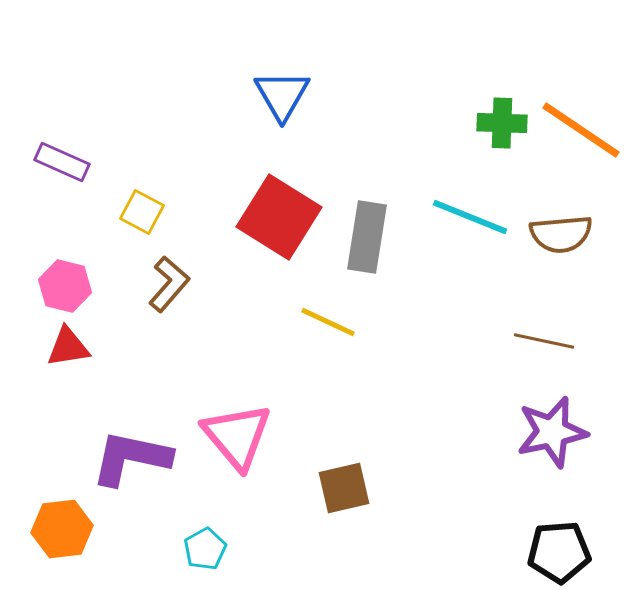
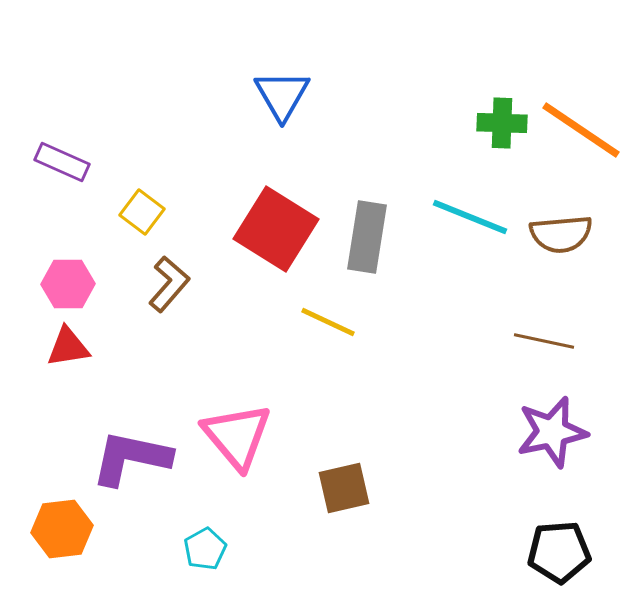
yellow square: rotated 9 degrees clockwise
red square: moved 3 px left, 12 px down
pink hexagon: moved 3 px right, 2 px up; rotated 15 degrees counterclockwise
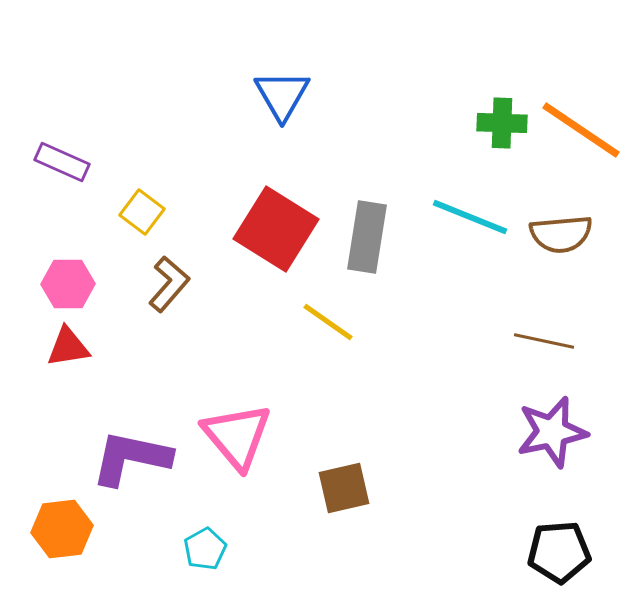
yellow line: rotated 10 degrees clockwise
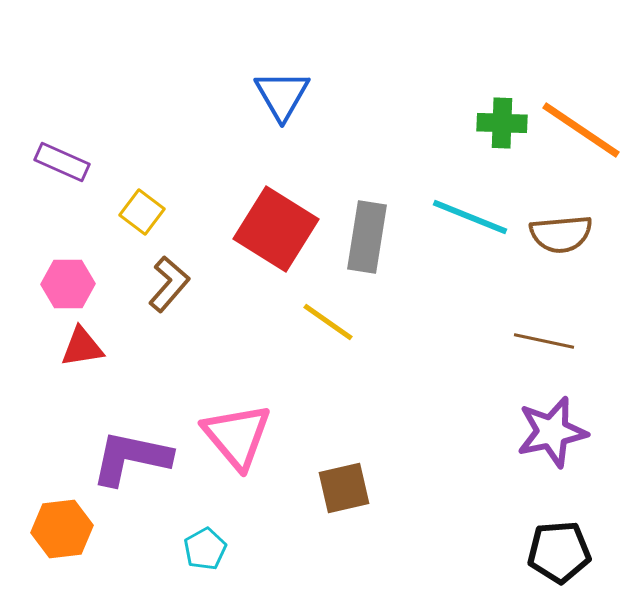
red triangle: moved 14 px right
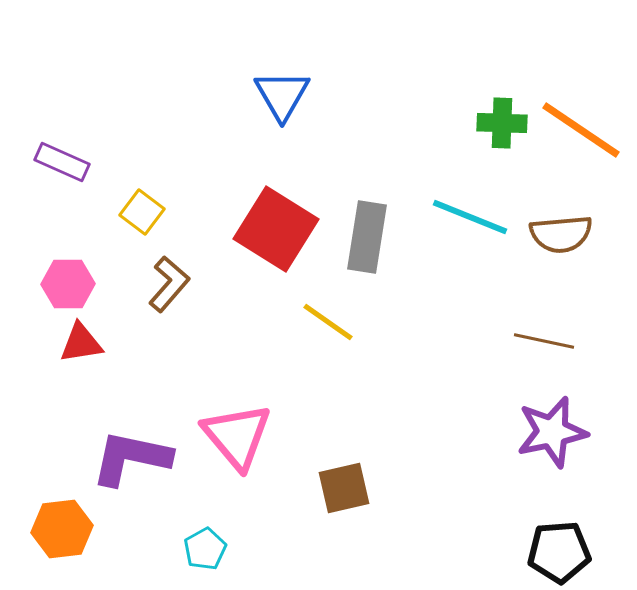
red triangle: moved 1 px left, 4 px up
